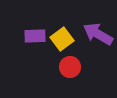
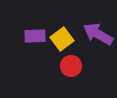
red circle: moved 1 px right, 1 px up
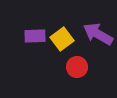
red circle: moved 6 px right, 1 px down
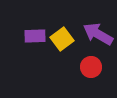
red circle: moved 14 px right
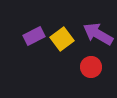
purple rectangle: moved 1 px left; rotated 25 degrees counterclockwise
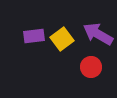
purple rectangle: rotated 20 degrees clockwise
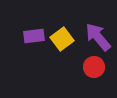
purple arrow: moved 3 px down; rotated 20 degrees clockwise
red circle: moved 3 px right
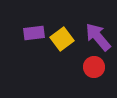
purple rectangle: moved 3 px up
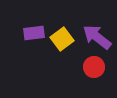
purple arrow: moved 1 px left; rotated 12 degrees counterclockwise
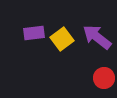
red circle: moved 10 px right, 11 px down
